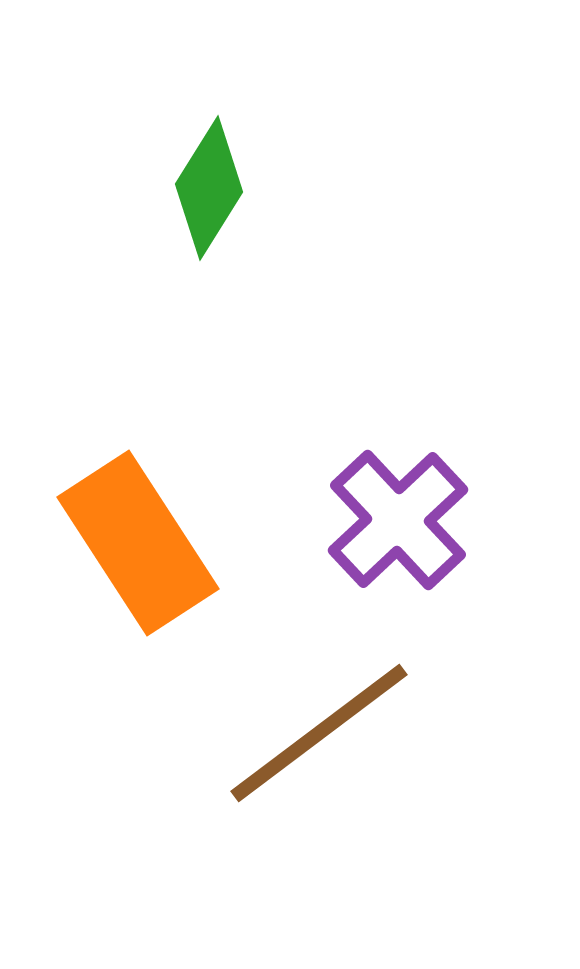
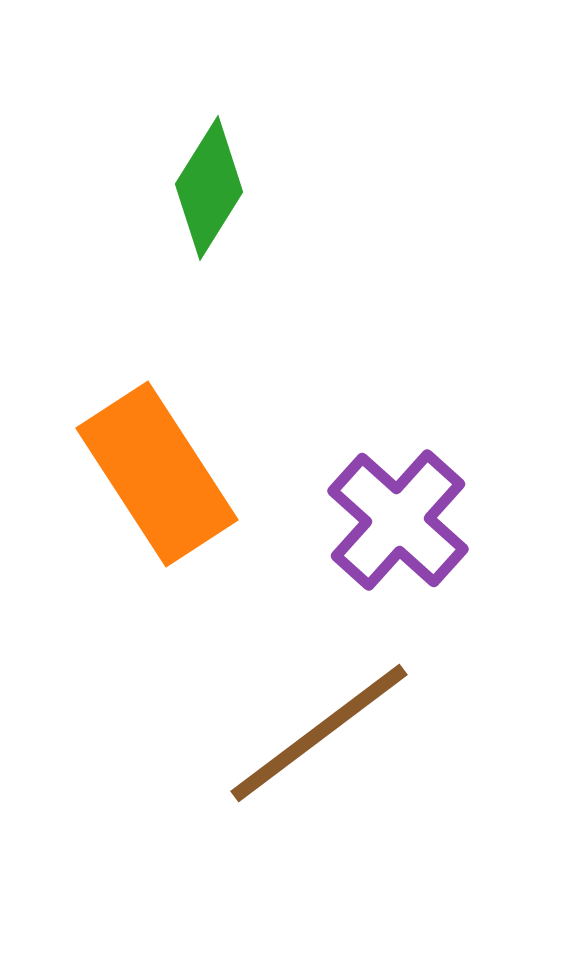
purple cross: rotated 5 degrees counterclockwise
orange rectangle: moved 19 px right, 69 px up
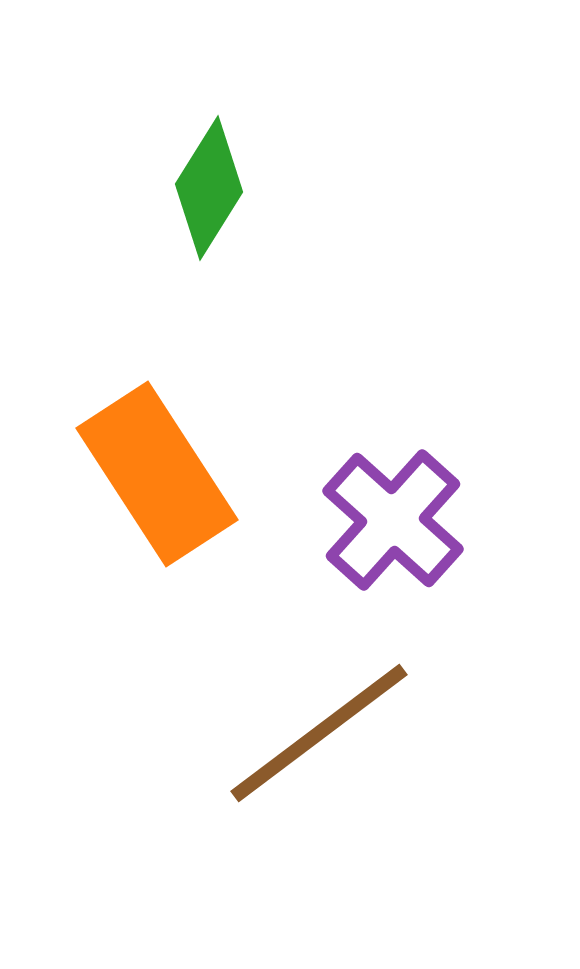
purple cross: moved 5 px left
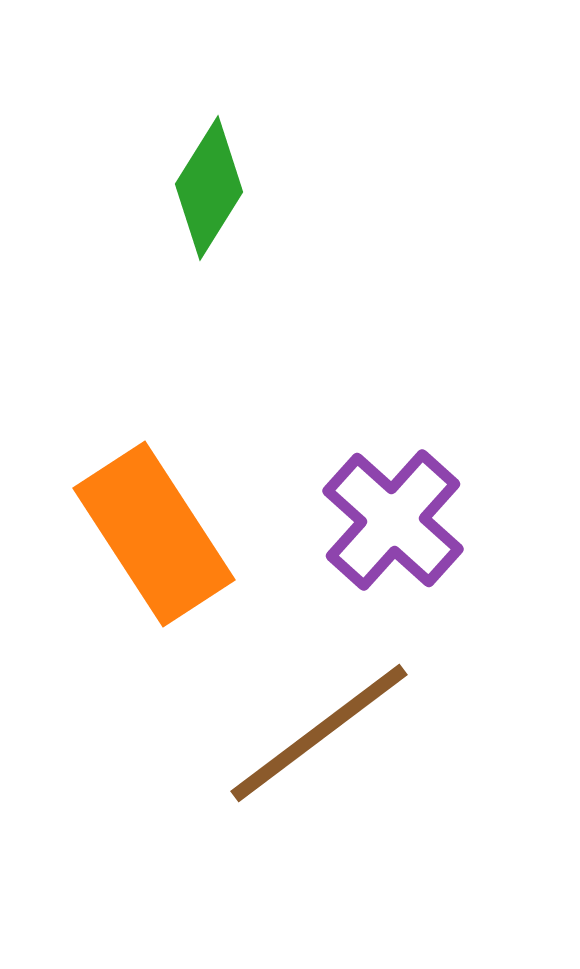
orange rectangle: moved 3 px left, 60 px down
